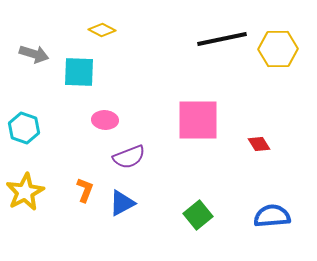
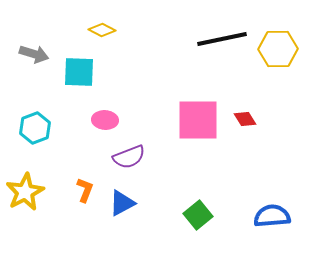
cyan hexagon: moved 11 px right; rotated 20 degrees clockwise
red diamond: moved 14 px left, 25 px up
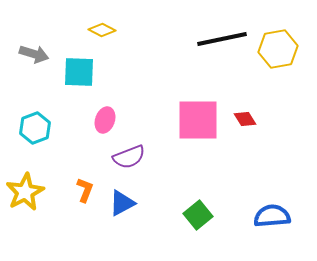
yellow hexagon: rotated 9 degrees counterclockwise
pink ellipse: rotated 75 degrees counterclockwise
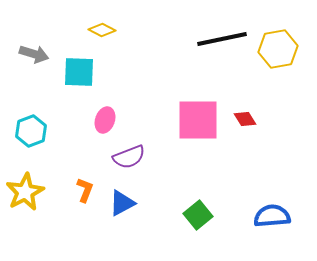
cyan hexagon: moved 4 px left, 3 px down
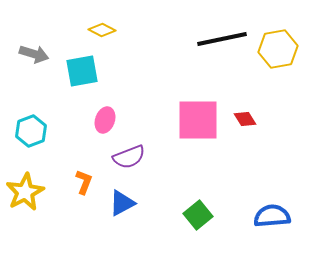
cyan square: moved 3 px right, 1 px up; rotated 12 degrees counterclockwise
orange L-shape: moved 1 px left, 8 px up
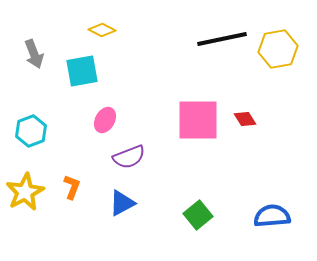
gray arrow: rotated 52 degrees clockwise
pink ellipse: rotated 10 degrees clockwise
orange L-shape: moved 12 px left, 5 px down
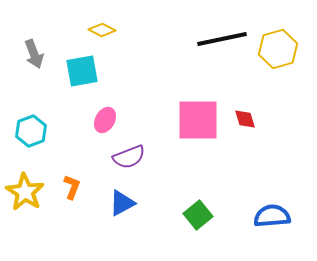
yellow hexagon: rotated 6 degrees counterclockwise
red diamond: rotated 15 degrees clockwise
yellow star: rotated 12 degrees counterclockwise
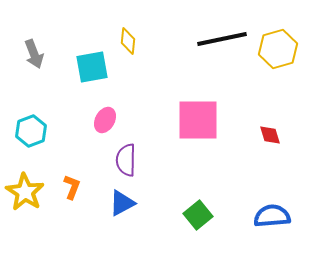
yellow diamond: moved 26 px right, 11 px down; rotated 68 degrees clockwise
cyan square: moved 10 px right, 4 px up
red diamond: moved 25 px right, 16 px down
purple semicircle: moved 3 px left, 3 px down; rotated 112 degrees clockwise
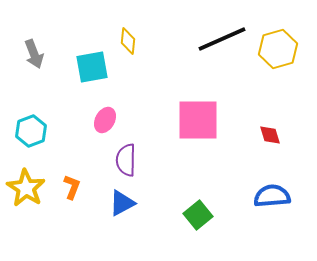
black line: rotated 12 degrees counterclockwise
yellow star: moved 1 px right, 4 px up
blue semicircle: moved 20 px up
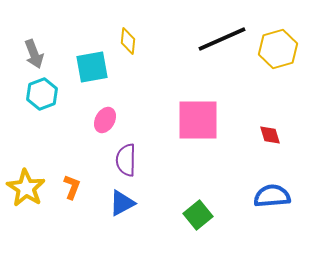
cyan hexagon: moved 11 px right, 37 px up
